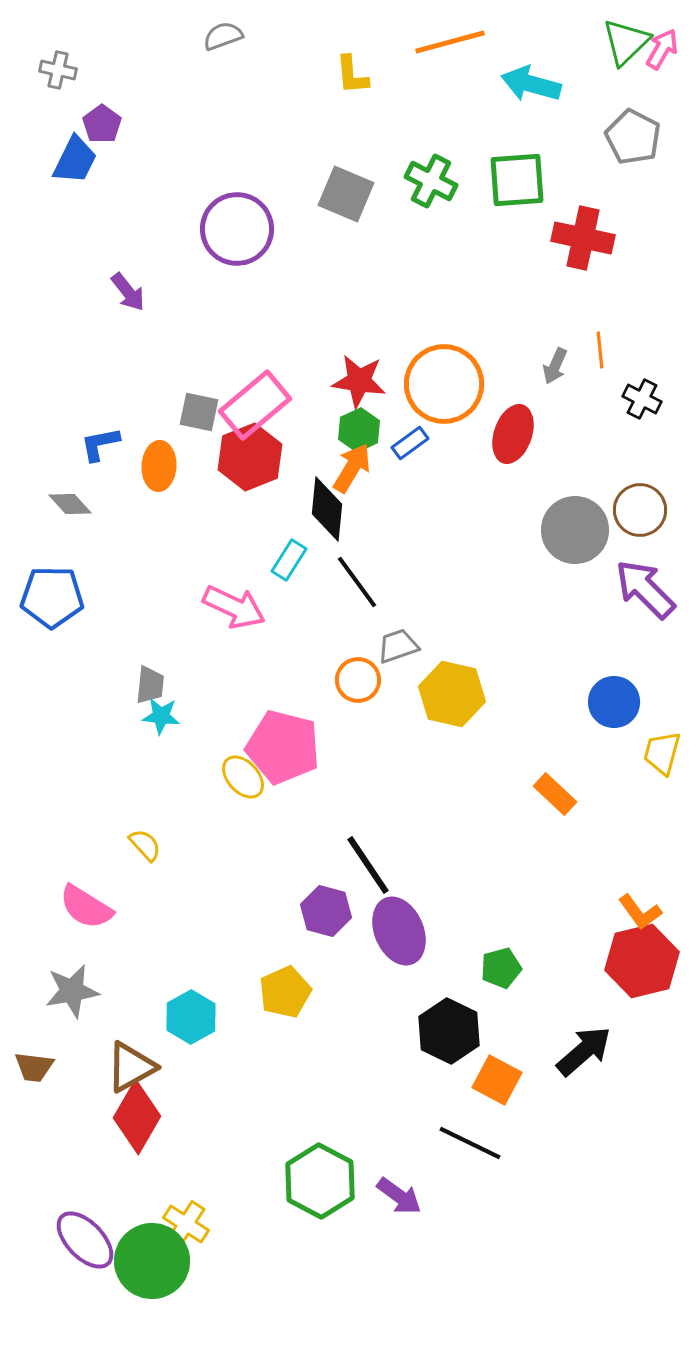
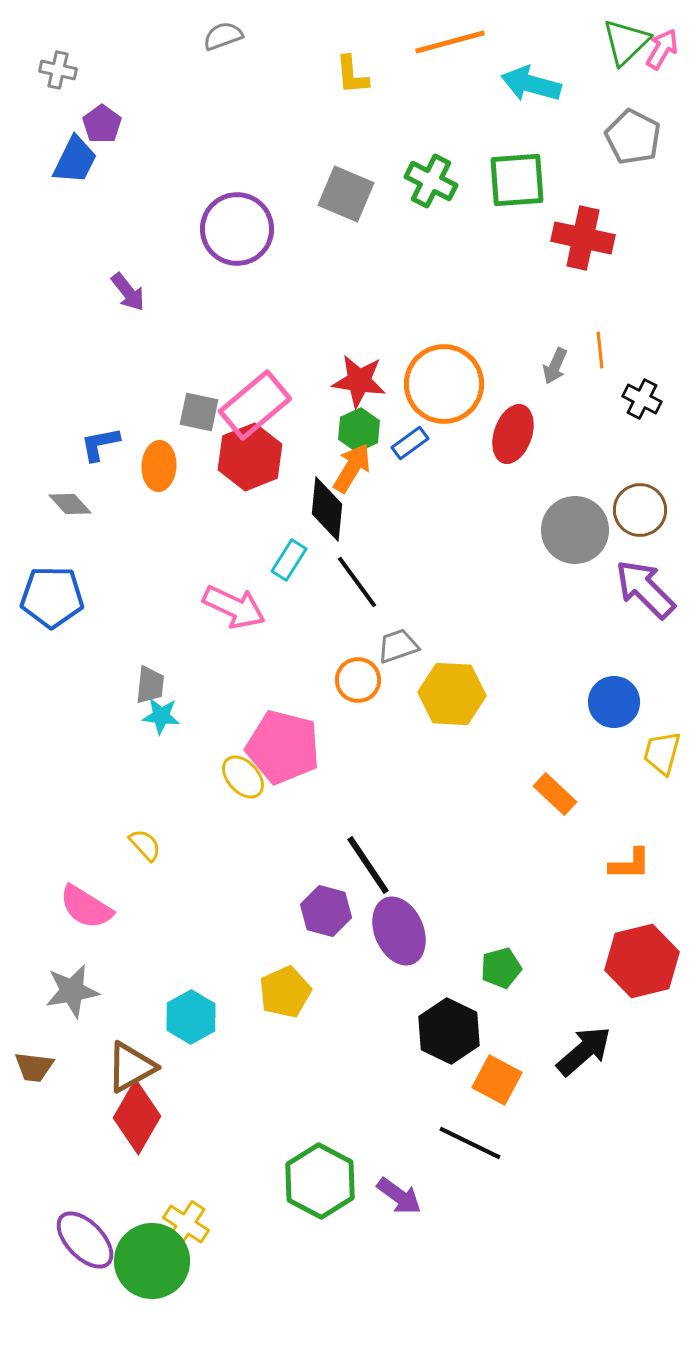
yellow hexagon at (452, 694): rotated 10 degrees counterclockwise
orange L-shape at (640, 912): moved 10 px left, 48 px up; rotated 54 degrees counterclockwise
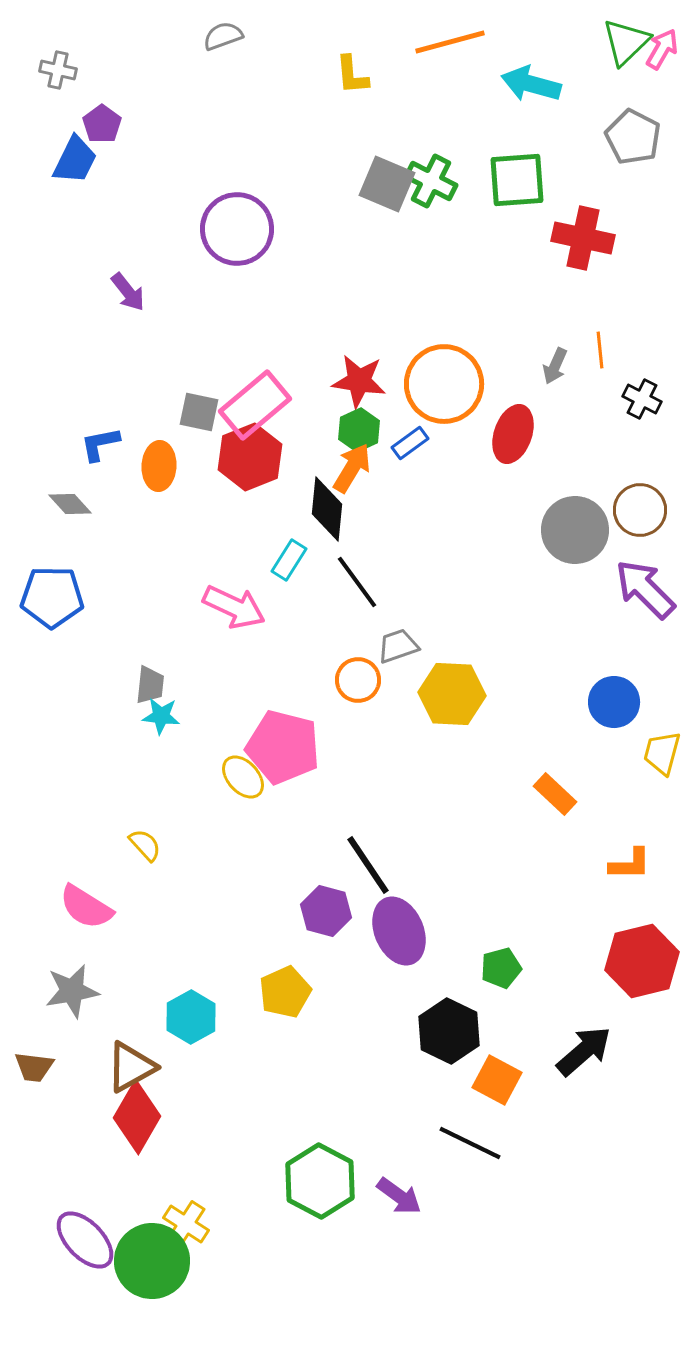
gray square at (346, 194): moved 41 px right, 10 px up
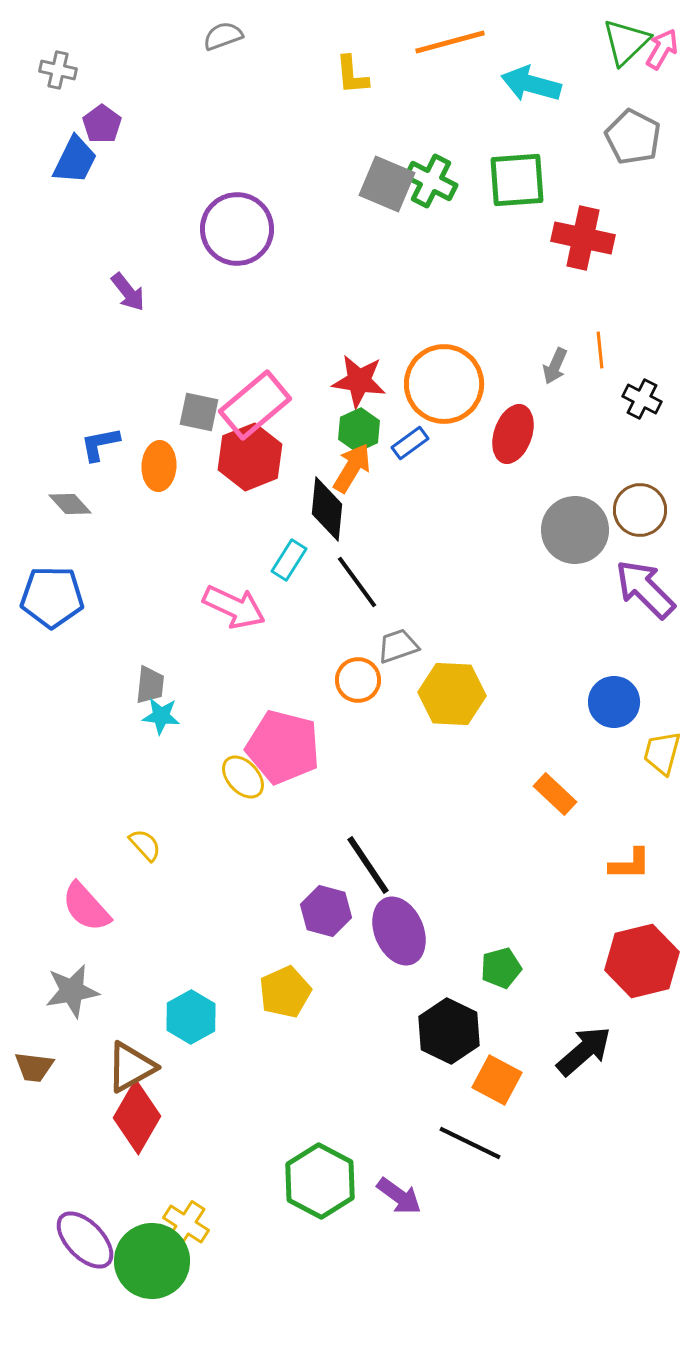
pink semicircle at (86, 907): rotated 16 degrees clockwise
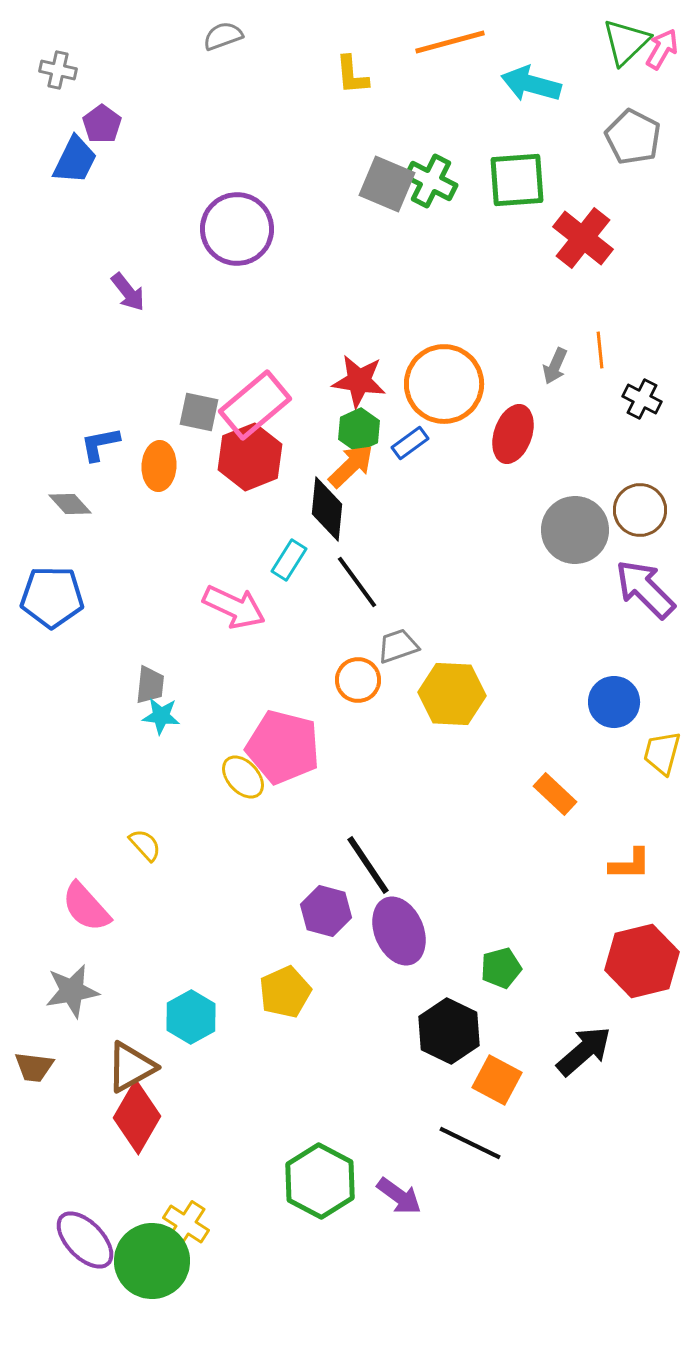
red cross at (583, 238): rotated 26 degrees clockwise
orange arrow at (352, 468): moved 1 px left, 2 px up; rotated 15 degrees clockwise
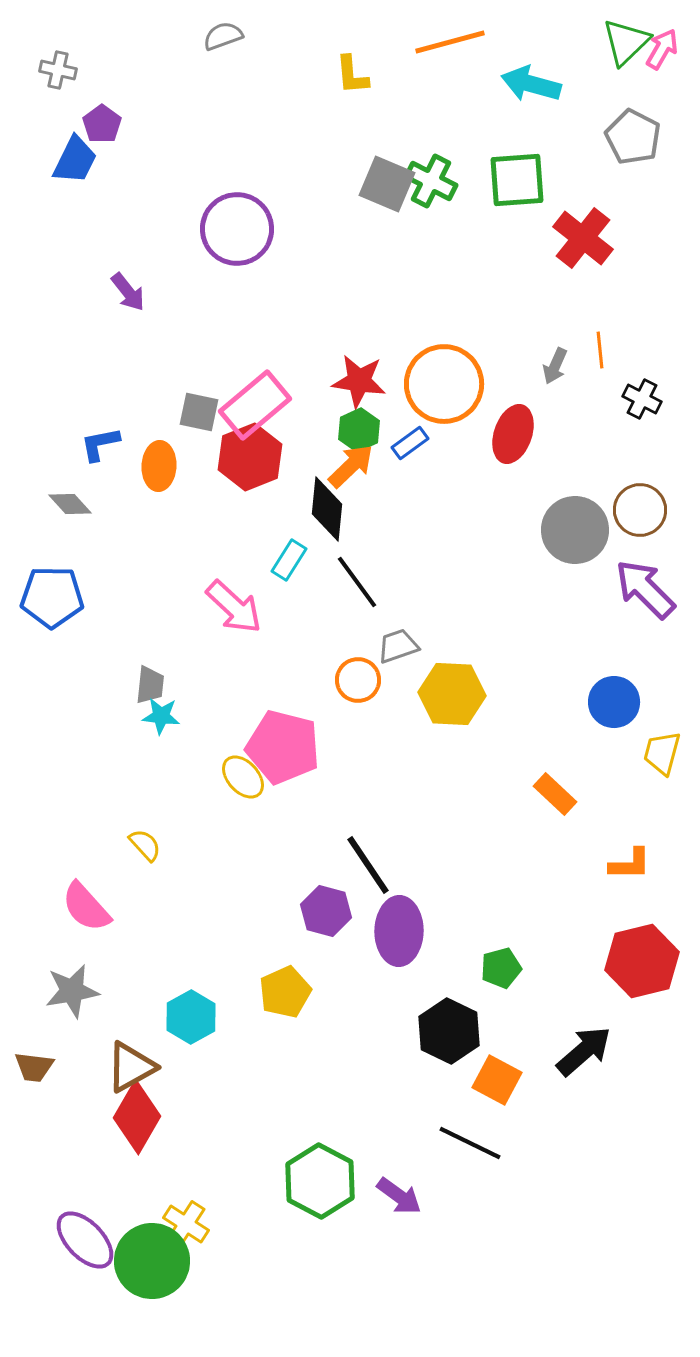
pink arrow at (234, 607): rotated 18 degrees clockwise
purple ellipse at (399, 931): rotated 24 degrees clockwise
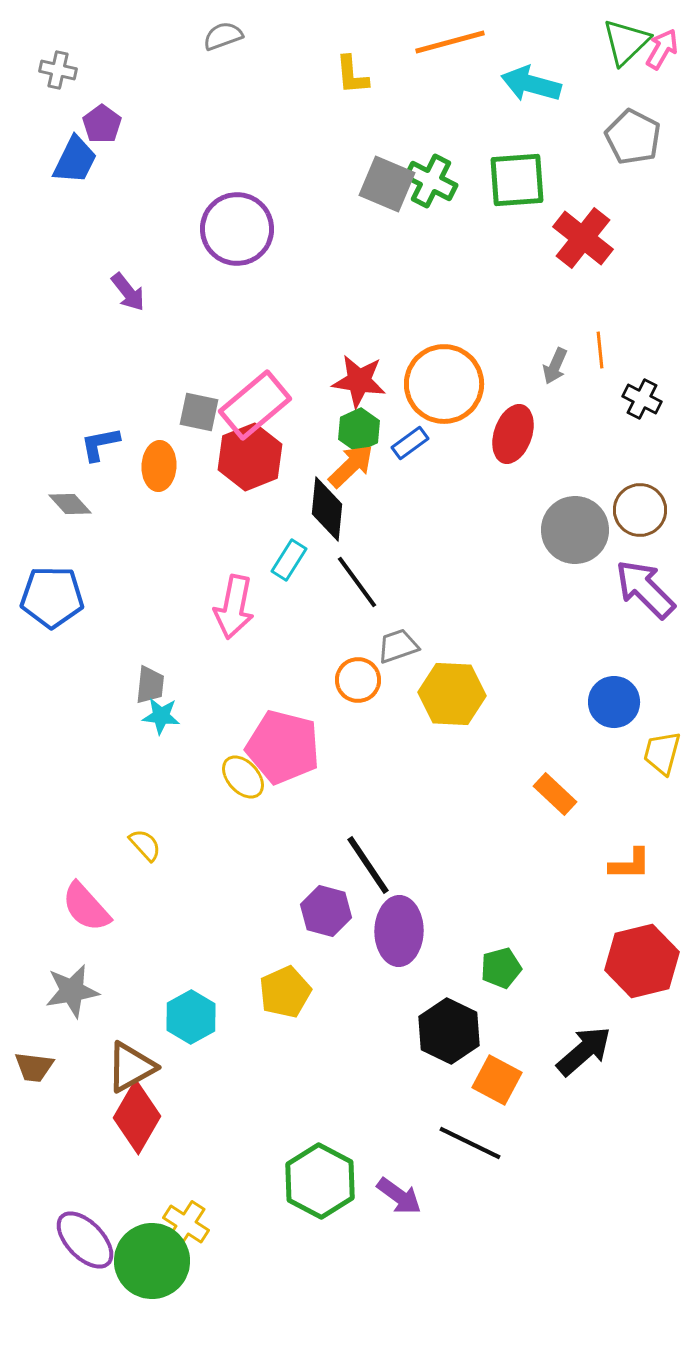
pink arrow at (234, 607): rotated 58 degrees clockwise
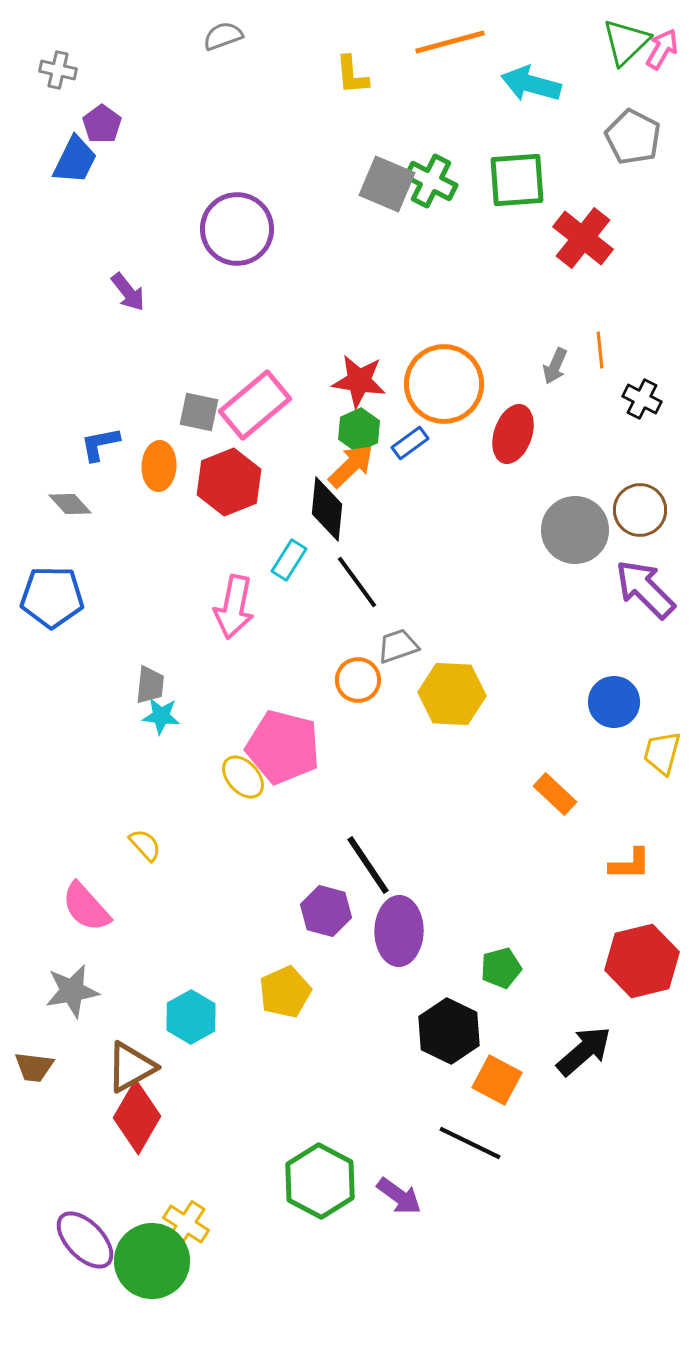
red hexagon at (250, 457): moved 21 px left, 25 px down
